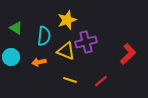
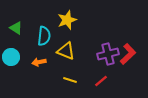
purple cross: moved 22 px right, 12 px down
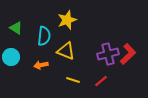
orange arrow: moved 2 px right, 3 px down
yellow line: moved 3 px right
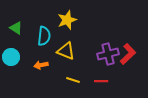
red line: rotated 40 degrees clockwise
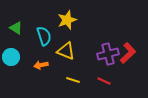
cyan semicircle: rotated 24 degrees counterclockwise
red L-shape: moved 1 px up
red line: moved 3 px right; rotated 24 degrees clockwise
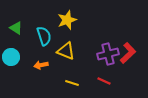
yellow line: moved 1 px left, 3 px down
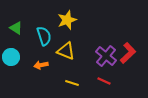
purple cross: moved 2 px left, 2 px down; rotated 35 degrees counterclockwise
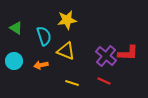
yellow star: rotated 12 degrees clockwise
red L-shape: rotated 45 degrees clockwise
cyan circle: moved 3 px right, 4 px down
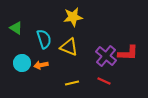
yellow star: moved 6 px right, 3 px up
cyan semicircle: moved 3 px down
yellow triangle: moved 3 px right, 4 px up
cyan circle: moved 8 px right, 2 px down
yellow line: rotated 32 degrees counterclockwise
